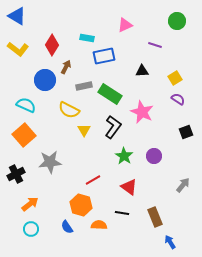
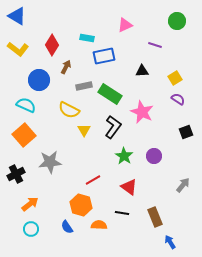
blue circle: moved 6 px left
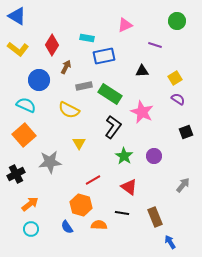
yellow triangle: moved 5 px left, 13 px down
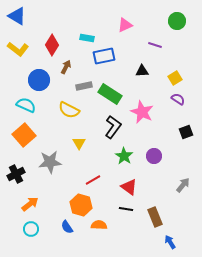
black line: moved 4 px right, 4 px up
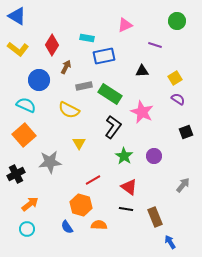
cyan circle: moved 4 px left
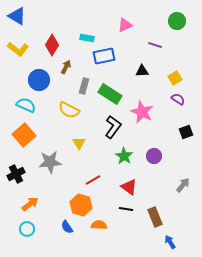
gray rectangle: rotated 63 degrees counterclockwise
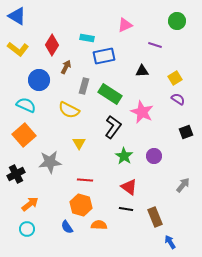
red line: moved 8 px left; rotated 35 degrees clockwise
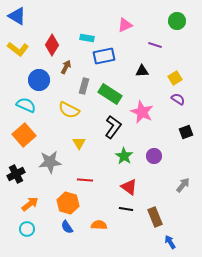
orange hexagon: moved 13 px left, 2 px up
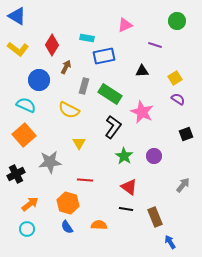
black square: moved 2 px down
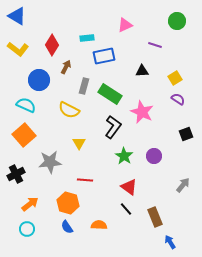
cyan rectangle: rotated 16 degrees counterclockwise
black line: rotated 40 degrees clockwise
